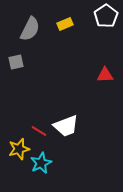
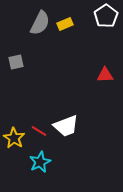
gray semicircle: moved 10 px right, 6 px up
yellow star: moved 5 px left, 11 px up; rotated 25 degrees counterclockwise
cyan star: moved 1 px left, 1 px up
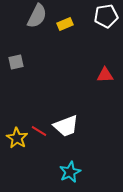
white pentagon: rotated 25 degrees clockwise
gray semicircle: moved 3 px left, 7 px up
yellow star: moved 3 px right
cyan star: moved 30 px right, 10 px down
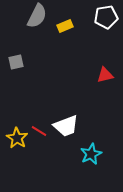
white pentagon: moved 1 px down
yellow rectangle: moved 2 px down
red triangle: rotated 12 degrees counterclockwise
cyan star: moved 21 px right, 18 px up
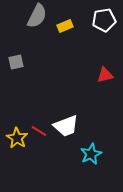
white pentagon: moved 2 px left, 3 px down
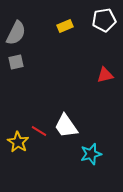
gray semicircle: moved 21 px left, 17 px down
white trapezoid: rotated 76 degrees clockwise
yellow star: moved 1 px right, 4 px down
cyan star: rotated 10 degrees clockwise
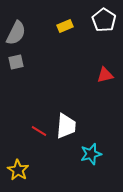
white pentagon: rotated 30 degrees counterclockwise
white trapezoid: rotated 140 degrees counterclockwise
yellow star: moved 28 px down
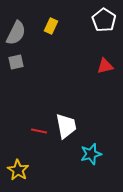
yellow rectangle: moved 14 px left; rotated 42 degrees counterclockwise
red triangle: moved 9 px up
white trapezoid: rotated 16 degrees counterclockwise
red line: rotated 21 degrees counterclockwise
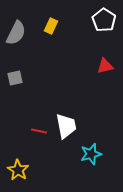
gray square: moved 1 px left, 16 px down
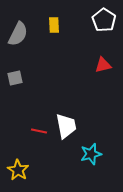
yellow rectangle: moved 3 px right, 1 px up; rotated 28 degrees counterclockwise
gray semicircle: moved 2 px right, 1 px down
red triangle: moved 2 px left, 1 px up
